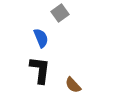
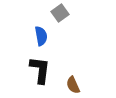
blue semicircle: moved 2 px up; rotated 12 degrees clockwise
brown semicircle: rotated 18 degrees clockwise
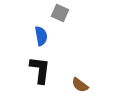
gray square: rotated 30 degrees counterclockwise
brown semicircle: moved 7 px right; rotated 30 degrees counterclockwise
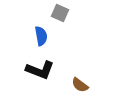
black L-shape: rotated 104 degrees clockwise
